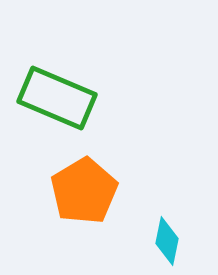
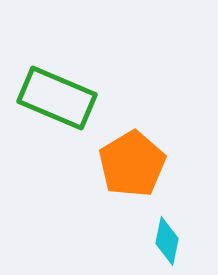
orange pentagon: moved 48 px right, 27 px up
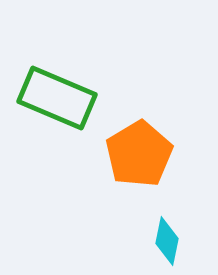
orange pentagon: moved 7 px right, 10 px up
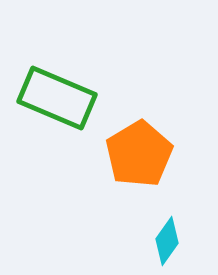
cyan diamond: rotated 24 degrees clockwise
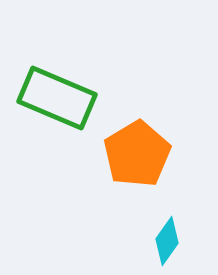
orange pentagon: moved 2 px left
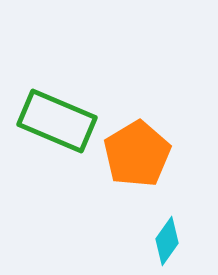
green rectangle: moved 23 px down
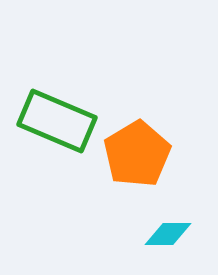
cyan diamond: moved 1 px right, 7 px up; rotated 54 degrees clockwise
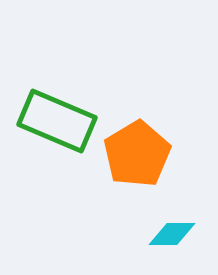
cyan diamond: moved 4 px right
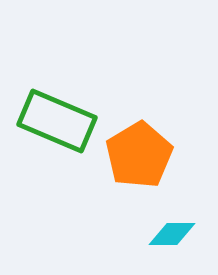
orange pentagon: moved 2 px right, 1 px down
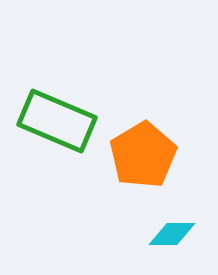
orange pentagon: moved 4 px right
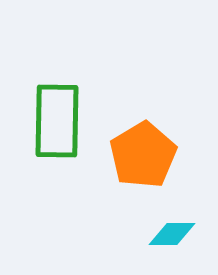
green rectangle: rotated 68 degrees clockwise
